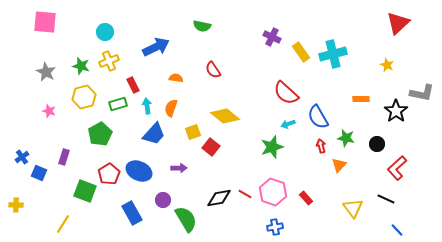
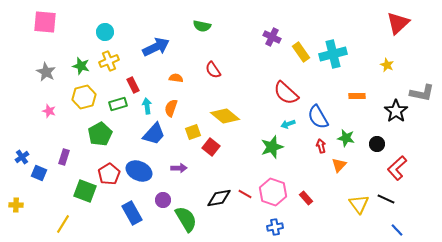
orange rectangle at (361, 99): moved 4 px left, 3 px up
yellow triangle at (353, 208): moved 6 px right, 4 px up
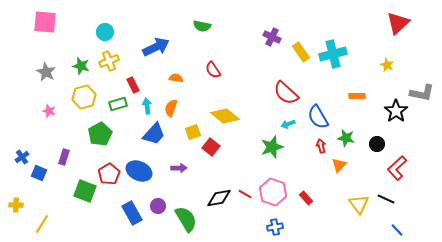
purple circle at (163, 200): moved 5 px left, 6 px down
yellow line at (63, 224): moved 21 px left
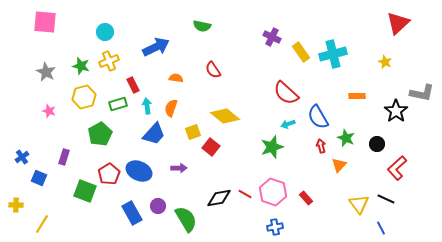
yellow star at (387, 65): moved 2 px left, 3 px up
green star at (346, 138): rotated 12 degrees clockwise
blue square at (39, 173): moved 5 px down
blue line at (397, 230): moved 16 px left, 2 px up; rotated 16 degrees clockwise
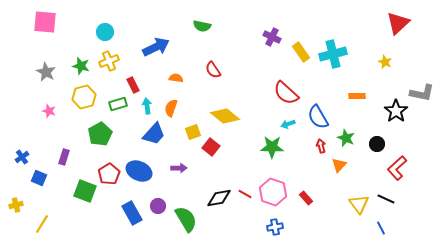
green star at (272, 147): rotated 20 degrees clockwise
yellow cross at (16, 205): rotated 16 degrees counterclockwise
